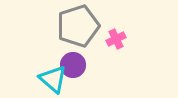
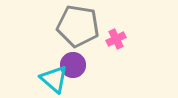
gray pentagon: rotated 27 degrees clockwise
cyan triangle: moved 1 px right
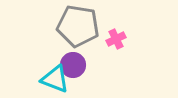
cyan triangle: moved 1 px right; rotated 20 degrees counterclockwise
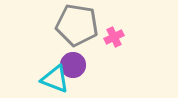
gray pentagon: moved 1 px left, 1 px up
pink cross: moved 2 px left, 2 px up
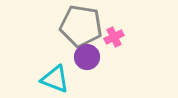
gray pentagon: moved 4 px right, 1 px down
purple circle: moved 14 px right, 8 px up
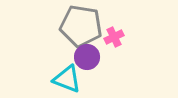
cyan triangle: moved 12 px right
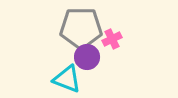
gray pentagon: moved 2 px down; rotated 9 degrees counterclockwise
pink cross: moved 2 px left, 2 px down
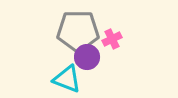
gray pentagon: moved 3 px left, 3 px down
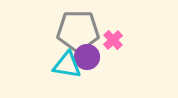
pink cross: moved 1 px right, 1 px down; rotated 18 degrees counterclockwise
cyan triangle: moved 14 px up; rotated 12 degrees counterclockwise
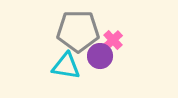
purple circle: moved 13 px right, 1 px up
cyan triangle: moved 1 px left, 1 px down
